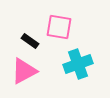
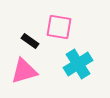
cyan cross: rotated 12 degrees counterclockwise
pink triangle: rotated 12 degrees clockwise
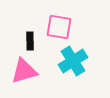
black rectangle: rotated 54 degrees clockwise
cyan cross: moved 5 px left, 3 px up
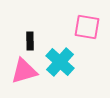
pink square: moved 28 px right
cyan cross: moved 13 px left, 1 px down; rotated 16 degrees counterclockwise
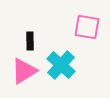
cyan cross: moved 1 px right, 3 px down
pink triangle: rotated 16 degrees counterclockwise
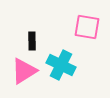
black rectangle: moved 2 px right
cyan cross: rotated 16 degrees counterclockwise
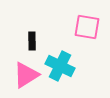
cyan cross: moved 1 px left, 1 px down
pink triangle: moved 2 px right, 4 px down
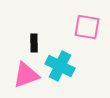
black rectangle: moved 2 px right, 2 px down
pink triangle: rotated 12 degrees clockwise
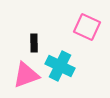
pink square: rotated 16 degrees clockwise
